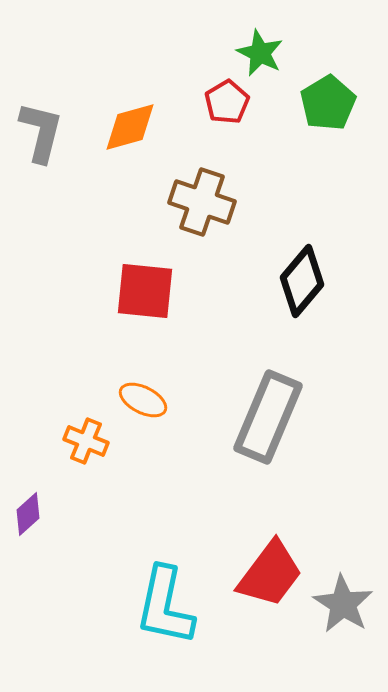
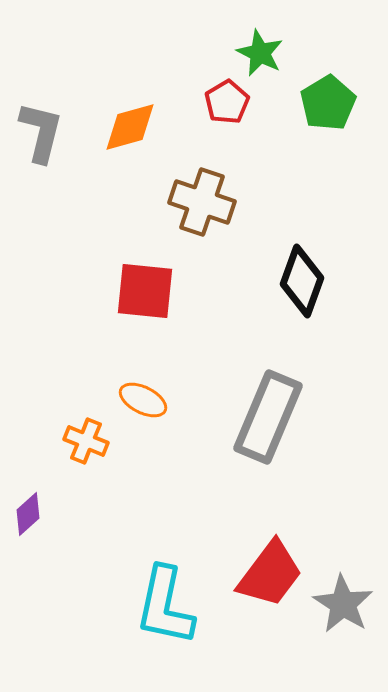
black diamond: rotated 20 degrees counterclockwise
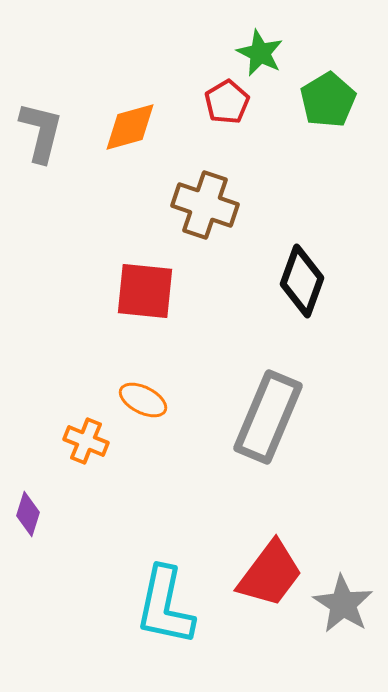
green pentagon: moved 3 px up
brown cross: moved 3 px right, 3 px down
purple diamond: rotated 30 degrees counterclockwise
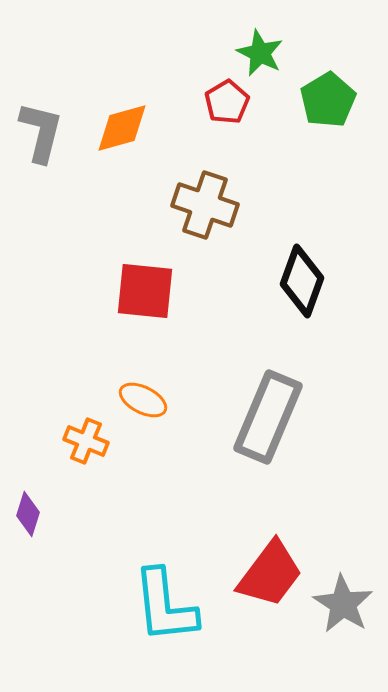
orange diamond: moved 8 px left, 1 px down
cyan L-shape: rotated 18 degrees counterclockwise
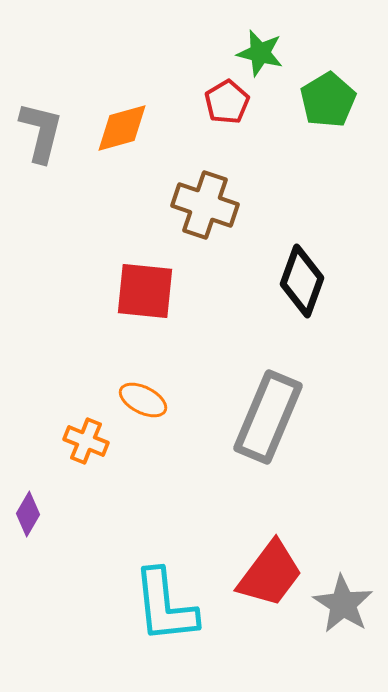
green star: rotated 12 degrees counterclockwise
purple diamond: rotated 12 degrees clockwise
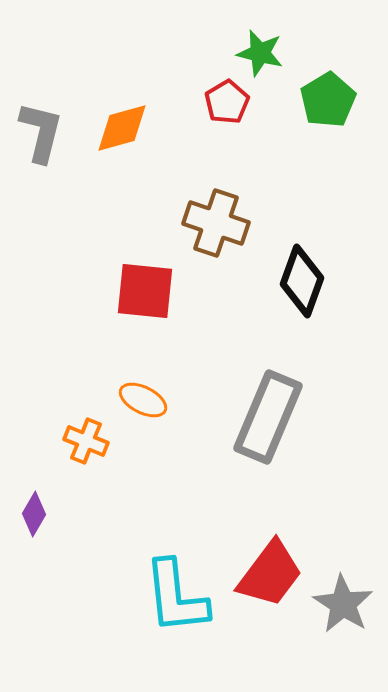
brown cross: moved 11 px right, 18 px down
purple diamond: moved 6 px right
cyan L-shape: moved 11 px right, 9 px up
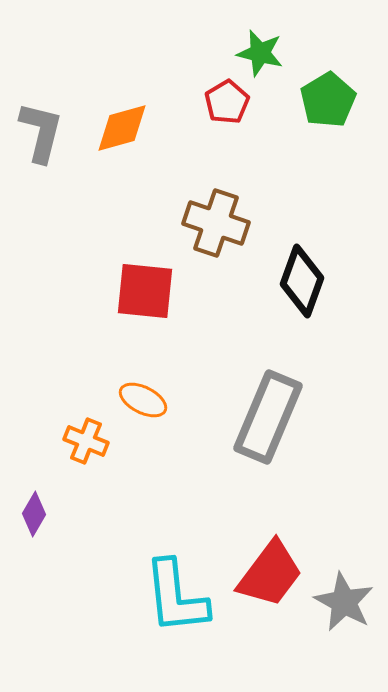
gray star: moved 1 px right, 2 px up; rotated 4 degrees counterclockwise
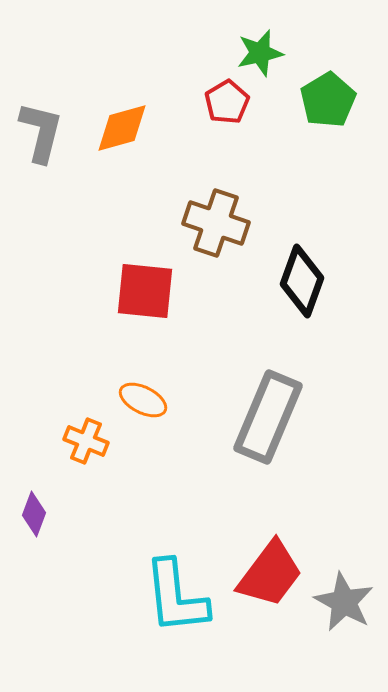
green star: rotated 27 degrees counterclockwise
purple diamond: rotated 9 degrees counterclockwise
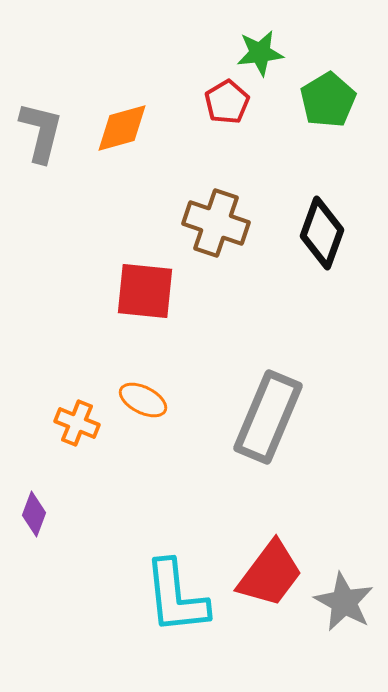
green star: rotated 6 degrees clockwise
black diamond: moved 20 px right, 48 px up
orange cross: moved 9 px left, 18 px up
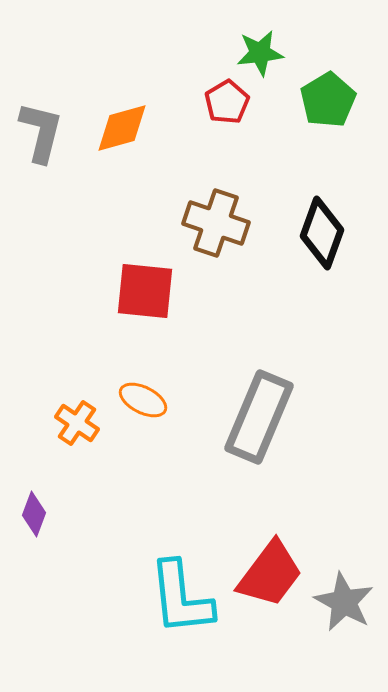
gray rectangle: moved 9 px left
orange cross: rotated 12 degrees clockwise
cyan L-shape: moved 5 px right, 1 px down
